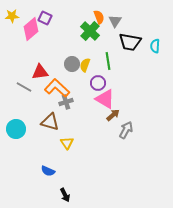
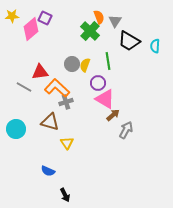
black trapezoid: moved 1 px left, 1 px up; rotated 20 degrees clockwise
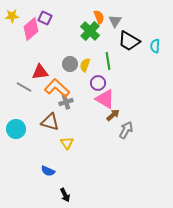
gray circle: moved 2 px left
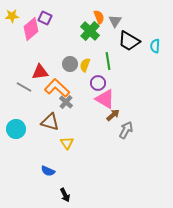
gray cross: rotated 32 degrees counterclockwise
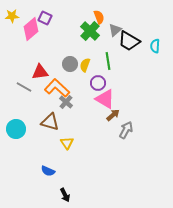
gray triangle: moved 9 px down; rotated 16 degrees clockwise
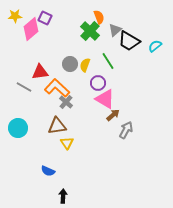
yellow star: moved 3 px right
cyan semicircle: rotated 48 degrees clockwise
green line: rotated 24 degrees counterclockwise
brown triangle: moved 7 px right, 4 px down; rotated 24 degrees counterclockwise
cyan circle: moved 2 px right, 1 px up
black arrow: moved 2 px left, 1 px down; rotated 152 degrees counterclockwise
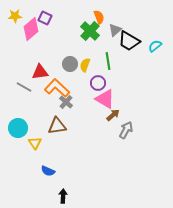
green line: rotated 24 degrees clockwise
yellow triangle: moved 32 px left
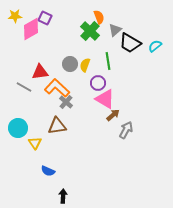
pink diamond: rotated 10 degrees clockwise
black trapezoid: moved 1 px right, 2 px down
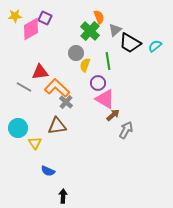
gray circle: moved 6 px right, 11 px up
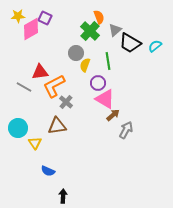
yellow star: moved 3 px right
orange L-shape: moved 3 px left, 2 px up; rotated 70 degrees counterclockwise
